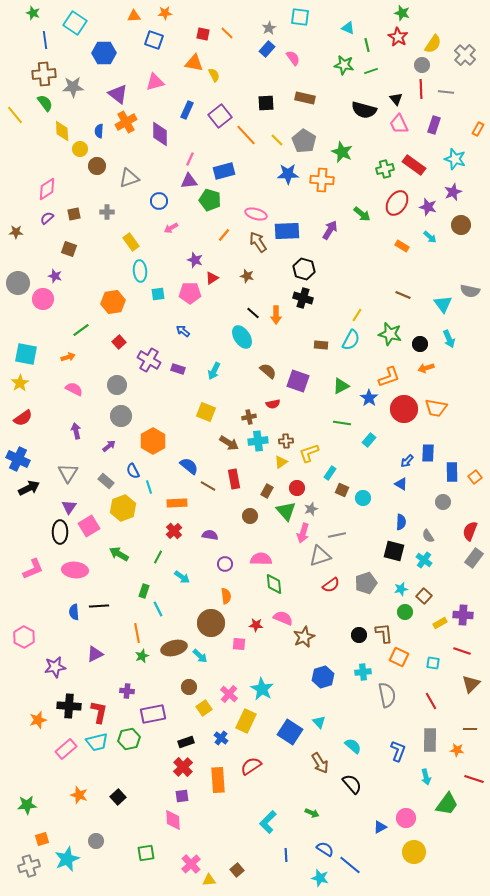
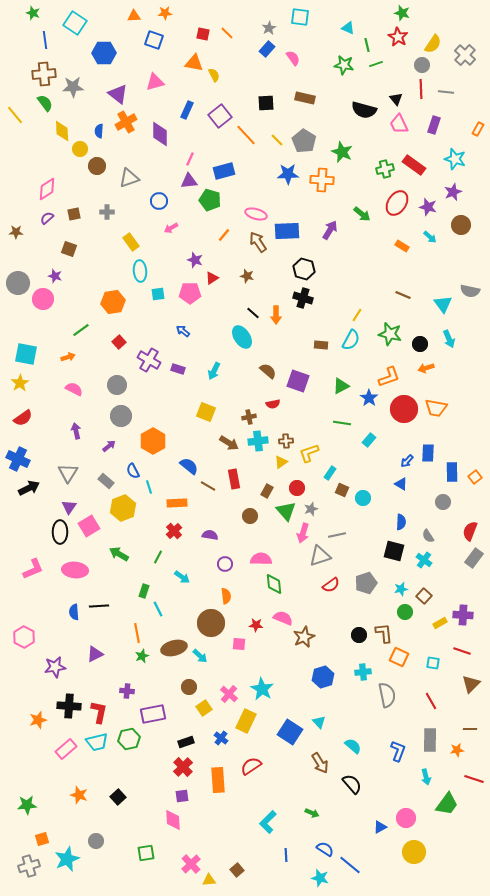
green line at (371, 71): moved 5 px right, 7 px up
orange star at (457, 750): rotated 16 degrees counterclockwise
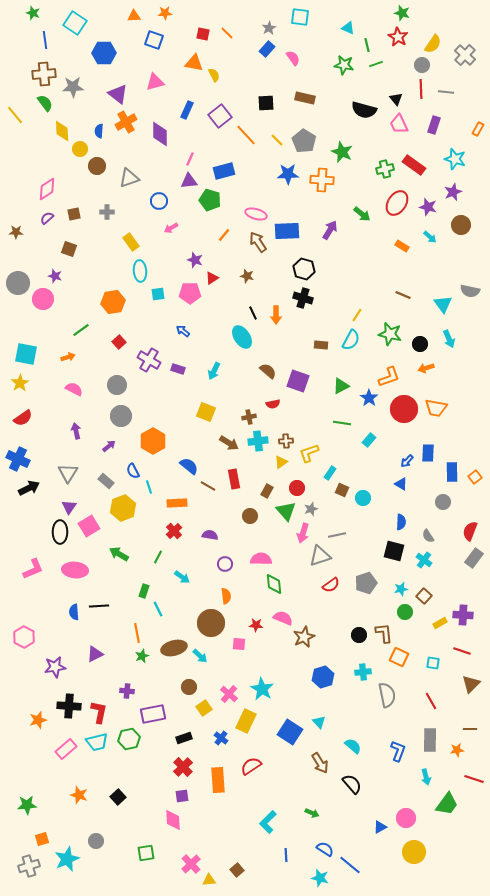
black line at (253, 313): rotated 24 degrees clockwise
black rectangle at (186, 742): moved 2 px left, 4 px up
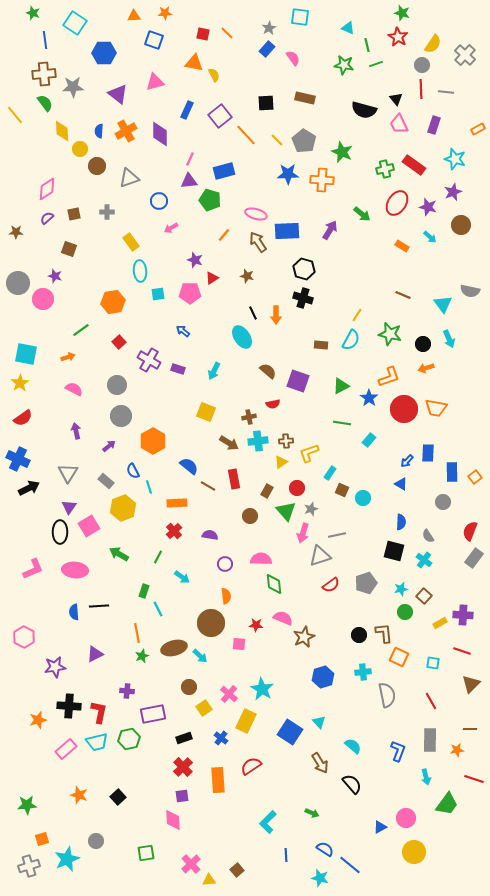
orange cross at (126, 122): moved 9 px down
orange rectangle at (478, 129): rotated 32 degrees clockwise
black circle at (420, 344): moved 3 px right
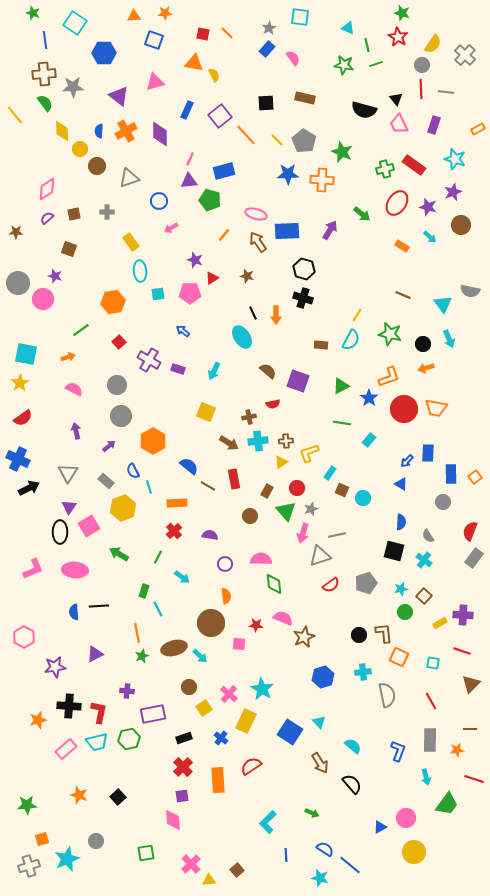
purple triangle at (118, 94): moved 1 px right, 2 px down
blue rectangle at (452, 472): moved 1 px left, 2 px down
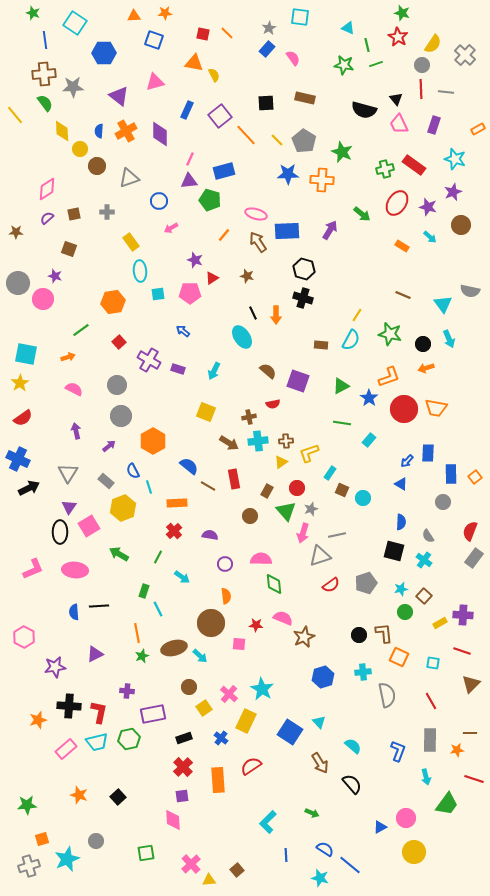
brown line at (470, 729): moved 4 px down
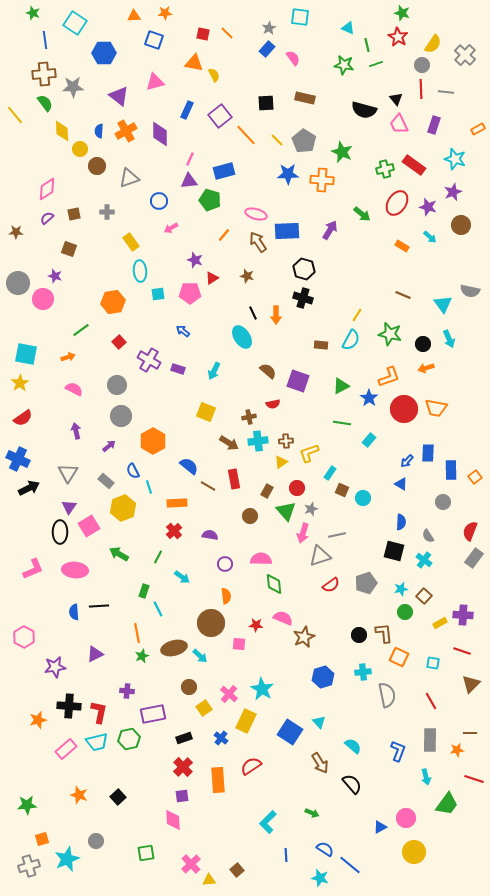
blue rectangle at (451, 474): moved 4 px up
